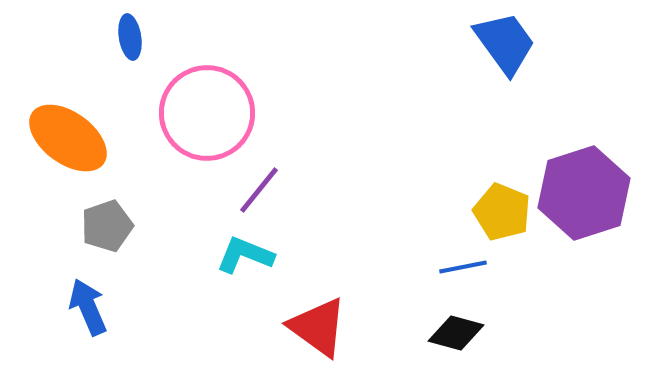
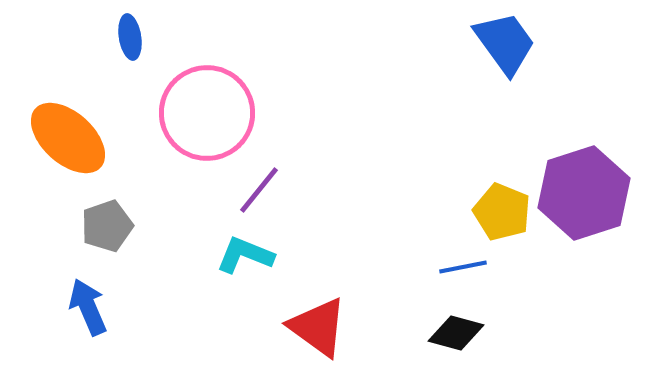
orange ellipse: rotated 6 degrees clockwise
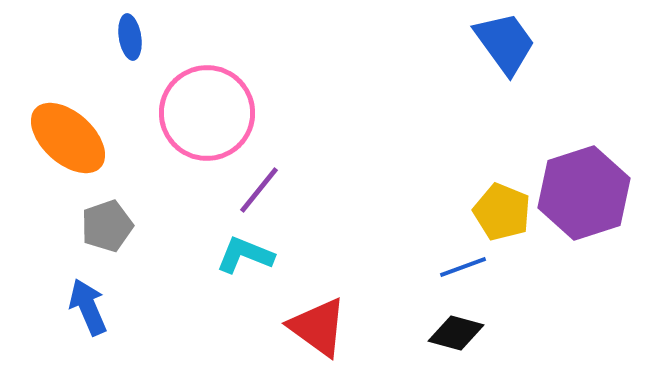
blue line: rotated 9 degrees counterclockwise
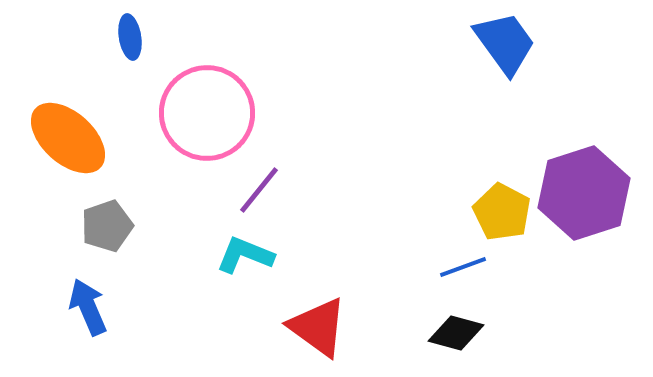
yellow pentagon: rotated 6 degrees clockwise
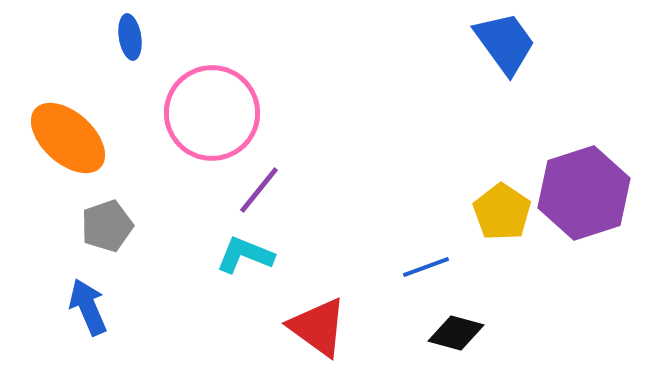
pink circle: moved 5 px right
yellow pentagon: rotated 6 degrees clockwise
blue line: moved 37 px left
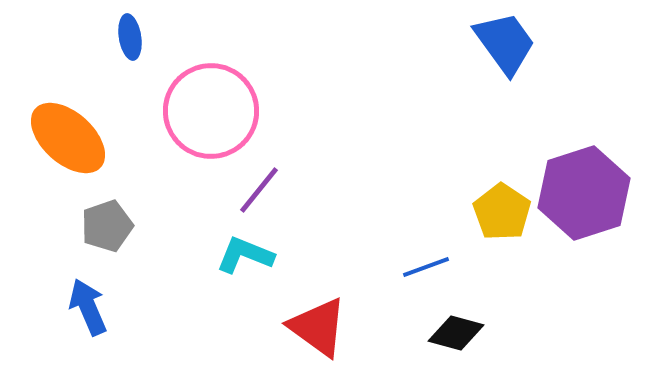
pink circle: moved 1 px left, 2 px up
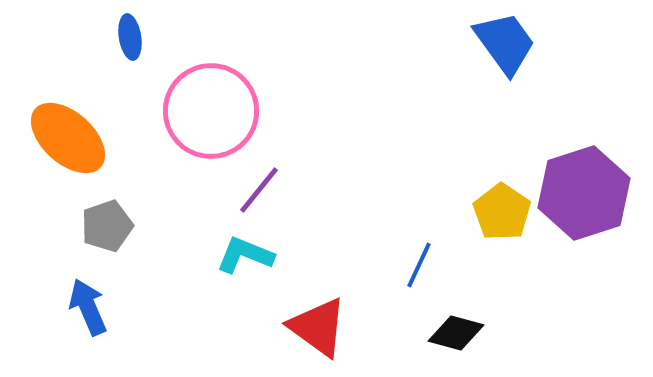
blue line: moved 7 px left, 2 px up; rotated 45 degrees counterclockwise
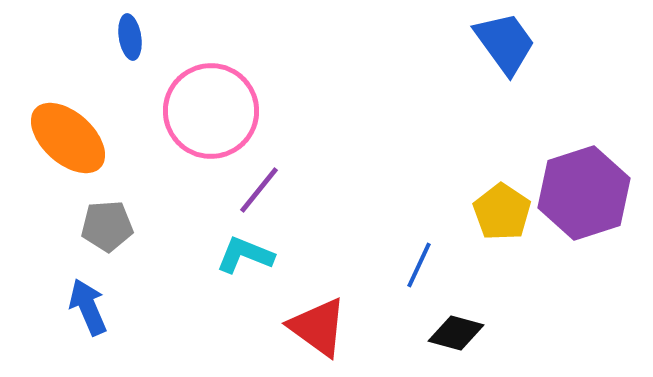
gray pentagon: rotated 15 degrees clockwise
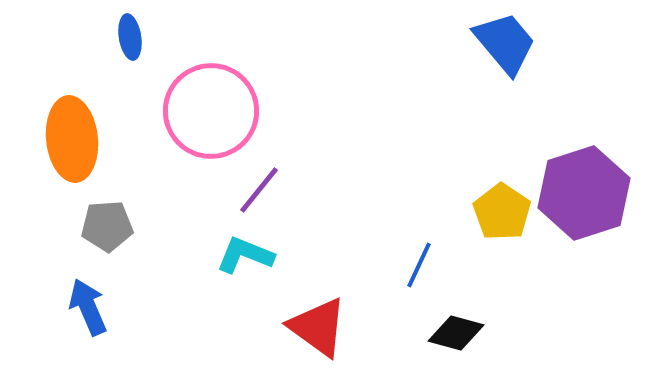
blue trapezoid: rotated 4 degrees counterclockwise
orange ellipse: moved 4 px right, 1 px down; rotated 42 degrees clockwise
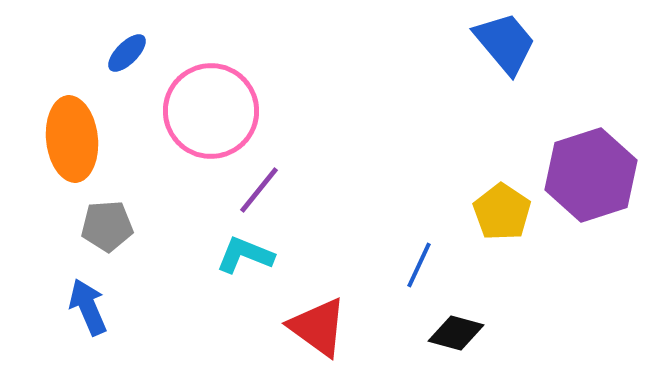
blue ellipse: moved 3 px left, 16 px down; rotated 54 degrees clockwise
purple hexagon: moved 7 px right, 18 px up
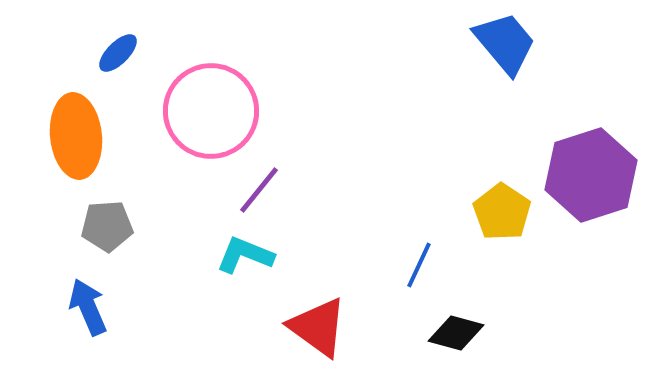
blue ellipse: moved 9 px left
orange ellipse: moved 4 px right, 3 px up
